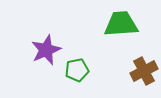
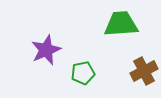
green pentagon: moved 6 px right, 3 px down
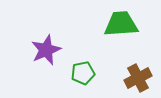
brown cross: moved 6 px left, 7 px down
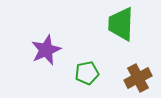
green trapezoid: rotated 84 degrees counterclockwise
green pentagon: moved 4 px right
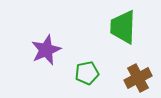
green trapezoid: moved 2 px right, 3 px down
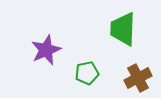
green trapezoid: moved 2 px down
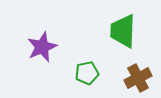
green trapezoid: moved 2 px down
purple star: moved 4 px left, 3 px up
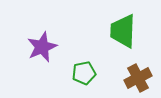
green pentagon: moved 3 px left
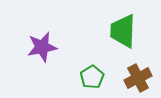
purple star: rotated 12 degrees clockwise
green pentagon: moved 8 px right, 4 px down; rotated 20 degrees counterclockwise
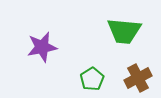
green trapezoid: moved 1 px right; rotated 87 degrees counterclockwise
green pentagon: moved 2 px down
